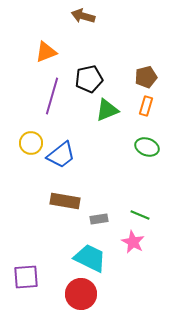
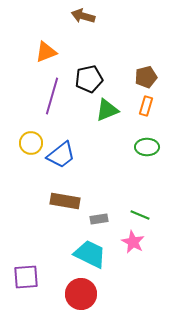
green ellipse: rotated 20 degrees counterclockwise
cyan trapezoid: moved 4 px up
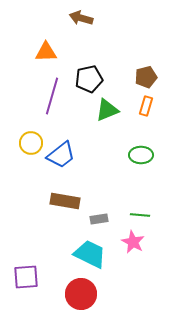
brown arrow: moved 2 px left, 2 px down
orange triangle: rotated 20 degrees clockwise
green ellipse: moved 6 px left, 8 px down
green line: rotated 18 degrees counterclockwise
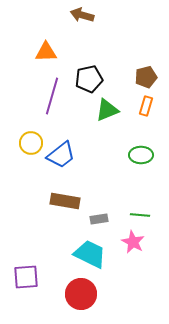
brown arrow: moved 1 px right, 3 px up
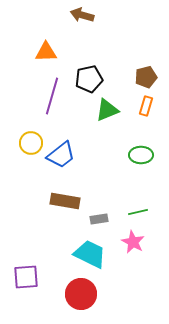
green line: moved 2 px left, 3 px up; rotated 18 degrees counterclockwise
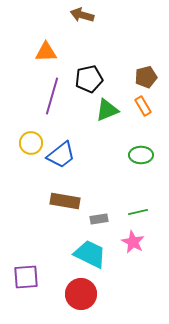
orange rectangle: moved 3 px left; rotated 48 degrees counterclockwise
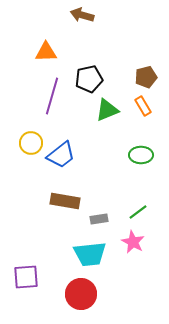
green line: rotated 24 degrees counterclockwise
cyan trapezoid: rotated 148 degrees clockwise
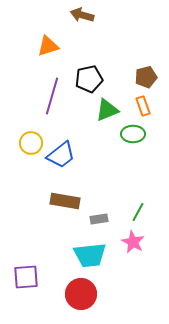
orange triangle: moved 2 px right, 6 px up; rotated 15 degrees counterclockwise
orange rectangle: rotated 12 degrees clockwise
green ellipse: moved 8 px left, 21 px up
green line: rotated 24 degrees counterclockwise
cyan trapezoid: moved 1 px down
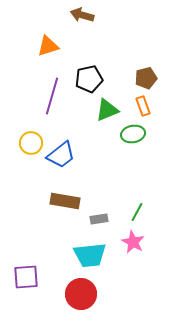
brown pentagon: moved 1 px down
green ellipse: rotated 10 degrees counterclockwise
green line: moved 1 px left
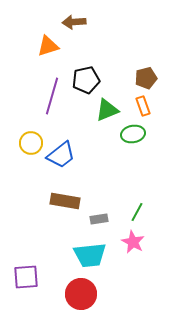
brown arrow: moved 8 px left, 7 px down; rotated 20 degrees counterclockwise
black pentagon: moved 3 px left, 1 px down
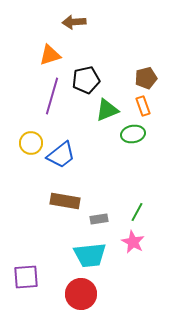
orange triangle: moved 2 px right, 9 px down
